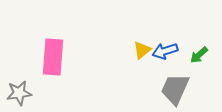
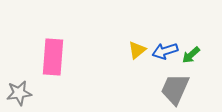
yellow triangle: moved 5 px left
green arrow: moved 8 px left
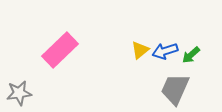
yellow triangle: moved 3 px right
pink rectangle: moved 7 px right, 7 px up; rotated 42 degrees clockwise
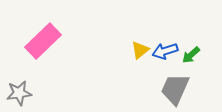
pink rectangle: moved 17 px left, 9 px up
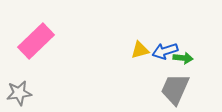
pink rectangle: moved 7 px left
yellow triangle: rotated 24 degrees clockwise
green arrow: moved 8 px left, 3 px down; rotated 132 degrees counterclockwise
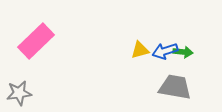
green arrow: moved 6 px up
gray trapezoid: moved 2 px up; rotated 76 degrees clockwise
